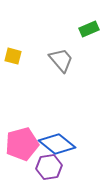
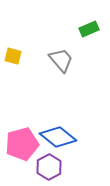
blue diamond: moved 1 px right, 7 px up
purple hexagon: rotated 20 degrees counterclockwise
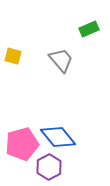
blue diamond: rotated 12 degrees clockwise
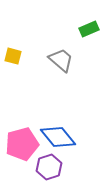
gray trapezoid: rotated 8 degrees counterclockwise
purple hexagon: rotated 10 degrees clockwise
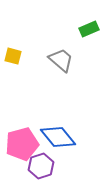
purple hexagon: moved 8 px left, 1 px up
